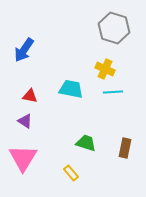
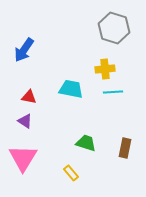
yellow cross: rotated 30 degrees counterclockwise
red triangle: moved 1 px left, 1 px down
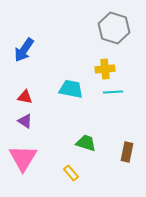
red triangle: moved 4 px left
brown rectangle: moved 2 px right, 4 px down
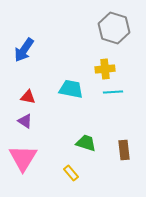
red triangle: moved 3 px right
brown rectangle: moved 3 px left, 2 px up; rotated 18 degrees counterclockwise
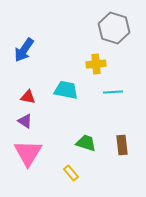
yellow cross: moved 9 px left, 5 px up
cyan trapezoid: moved 5 px left, 1 px down
brown rectangle: moved 2 px left, 5 px up
pink triangle: moved 5 px right, 5 px up
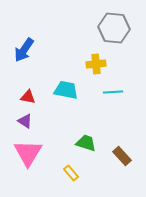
gray hexagon: rotated 12 degrees counterclockwise
brown rectangle: moved 11 px down; rotated 36 degrees counterclockwise
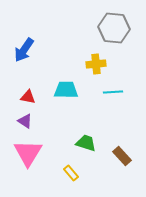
cyan trapezoid: rotated 10 degrees counterclockwise
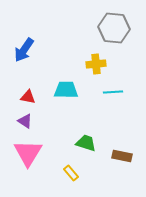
brown rectangle: rotated 36 degrees counterclockwise
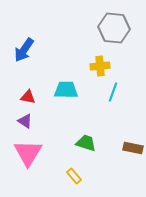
yellow cross: moved 4 px right, 2 px down
cyan line: rotated 66 degrees counterclockwise
brown rectangle: moved 11 px right, 8 px up
yellow rectangle: moved 3 px right, 3 px down
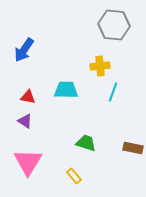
gray hexagon: moved 3 px up
pink triangle: moved 9 px down
